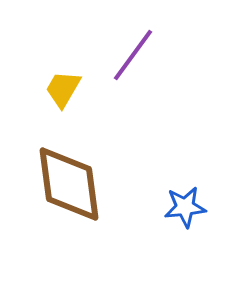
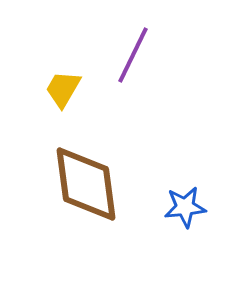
purple line: rotated 10 degrees counterclockwise
brown diamond: moved 17 px right
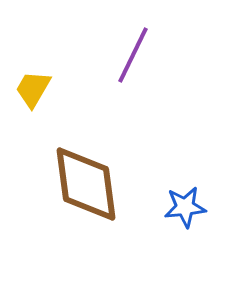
yellow trapezoid: moved 30 px left
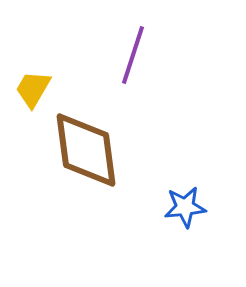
purple line: rotated 8 degrees counterclockwise
brown diamond: moved 34 px up
